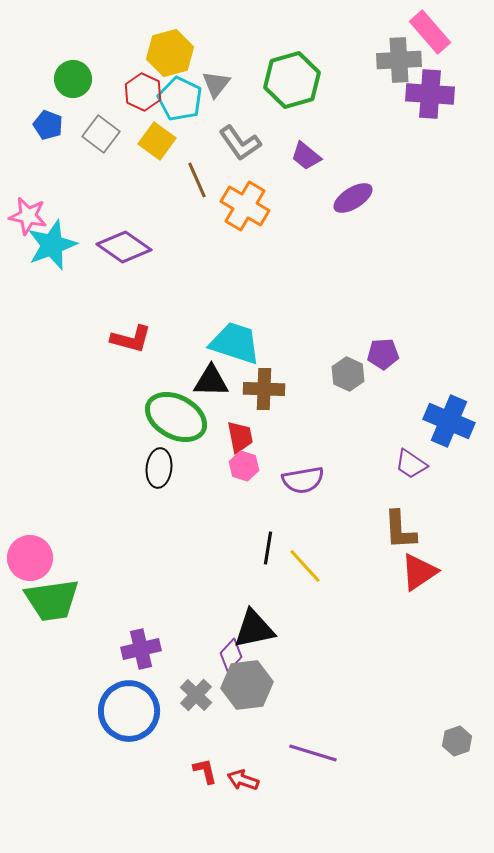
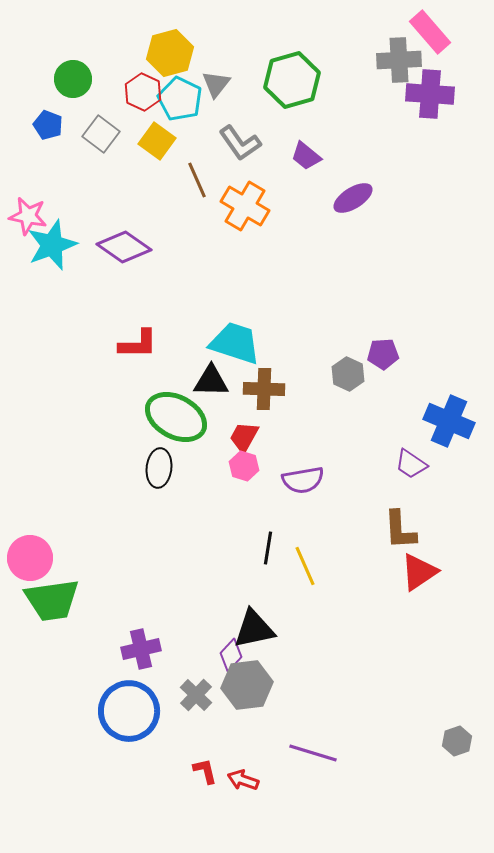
red L-shape at (131, 339): moved 7 px right, 5 px down; rotated 15 degrees counterclockwise
red trapezoid at (240, 437): moved 4 px right; rotated 140 degrees counterclockwise
yellow line at (305, 566): rotated 18 degrees clockwise
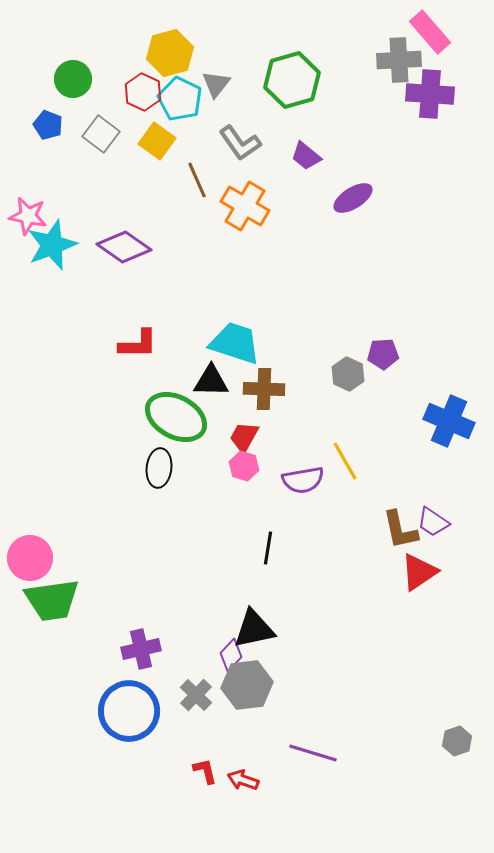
purple trapezoid at (411, 464): moved 22 px right, 58 px down
brown L-shape at (400, 530): rotated 9 degrees counterclockwise
yellow line at (305, 566): moved 40 px right, 105 px up; rotated 6 degrees counterclockwise
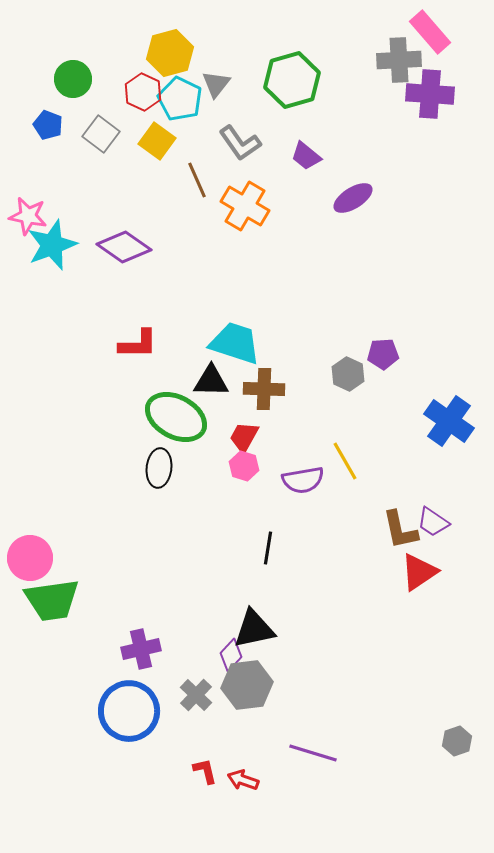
blue cross at (449, 421): rotated 12 degrees clockwise
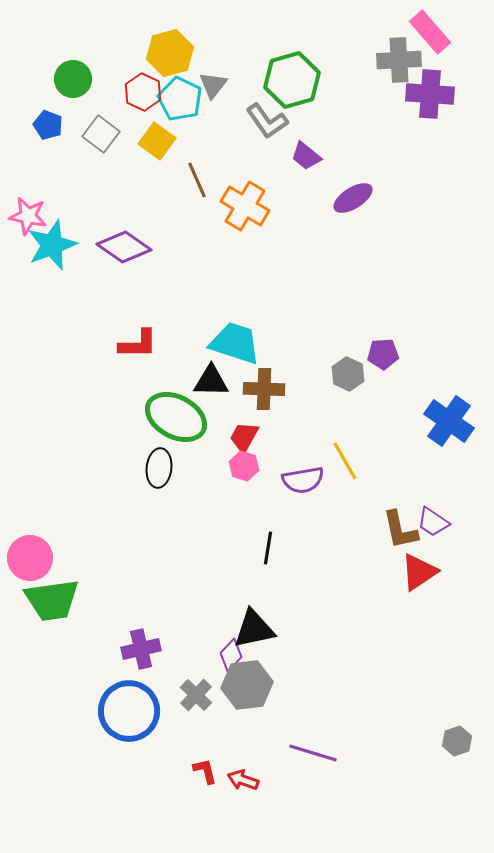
gray triangle at (216, 84): moved 3 px left, 1 px down
gray L-shape at (240, 143): moved 27 px right, 22 px up
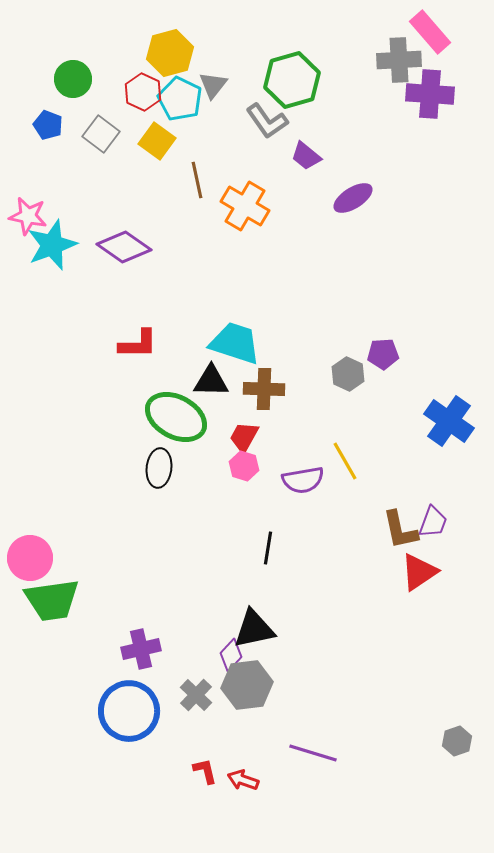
brown line at (197, 180): rotated 12 degrees clockwise
purple trapezoid at (433, 522): rotated 104 degrees counterclockwise
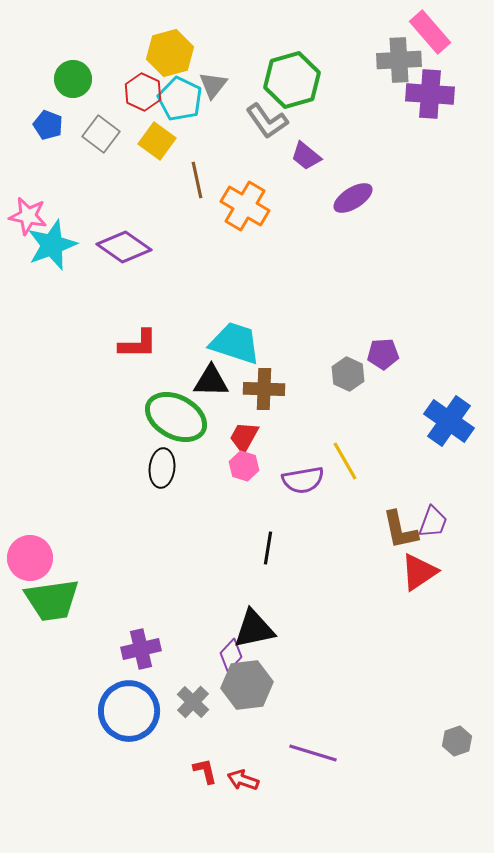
black ellipse at (159, 468): moved 3 px right
gray cross at (196, 695): moved 3 px left, 7 px down
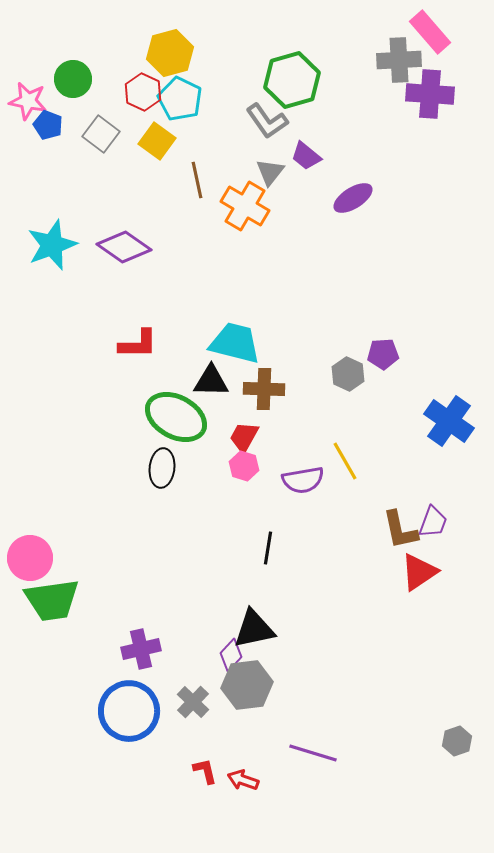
gray triangle at (213, 85): moved 57 px right, 87 px down
pink star at (28, 216): moved 115 px up
cyan trapezoid at (235, 343): rotated 4 degrees counterclockwise
